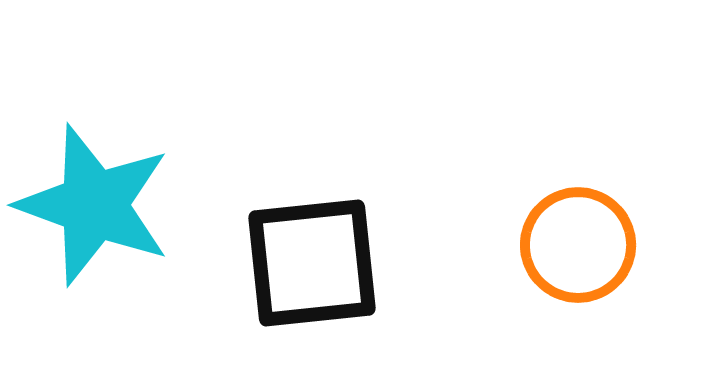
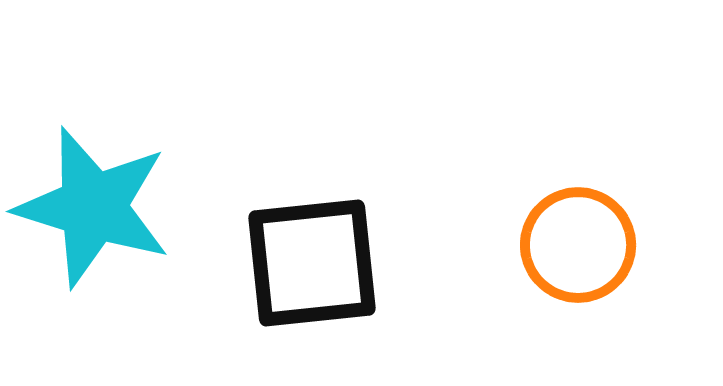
cyan star: moved 1 px left, 2 px down; rotated 3 degrees counterclockwise
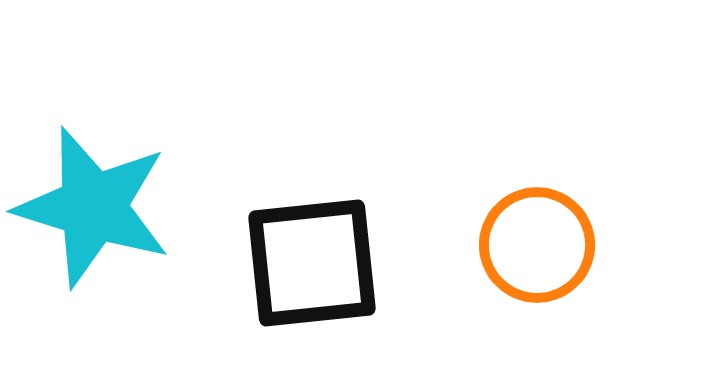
orange circle: moved 41 px left
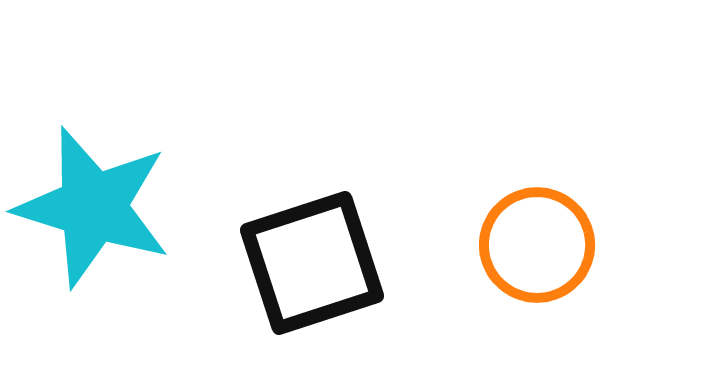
black square: rotated 12 degrees counterclockwise
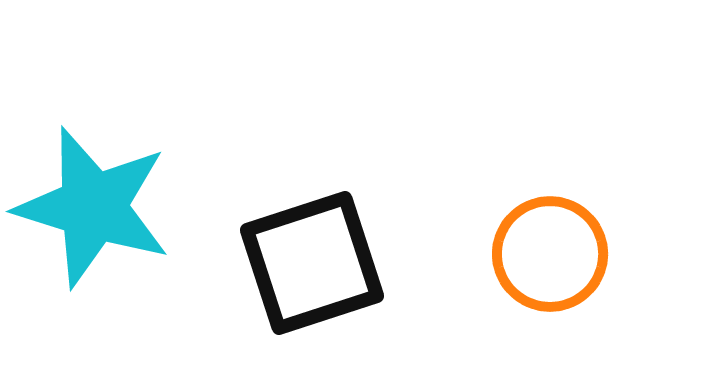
orange circle: moved 13 px right, 9 px down
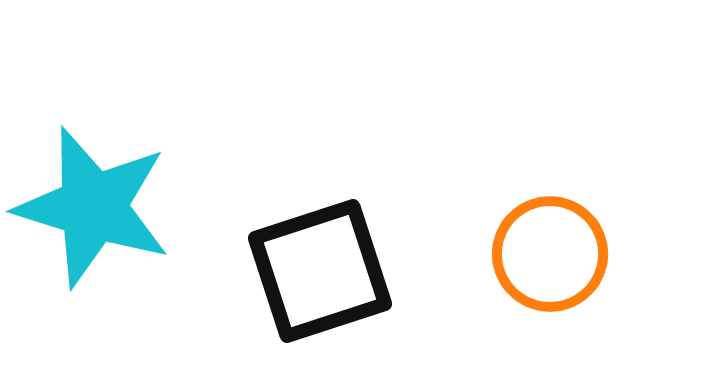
black square: moved 8 px right, 8 px down
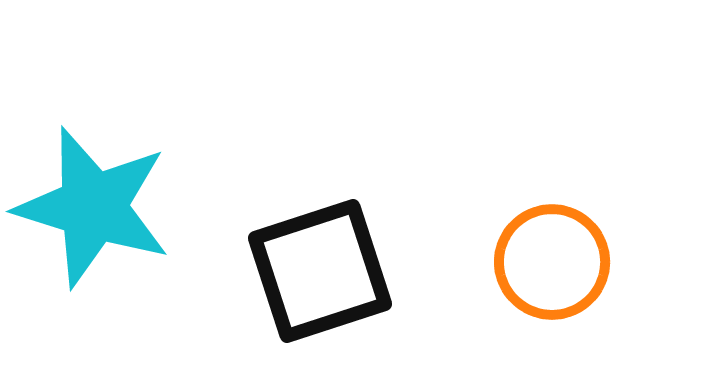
orange circle: moved 2 px right, 8 px down
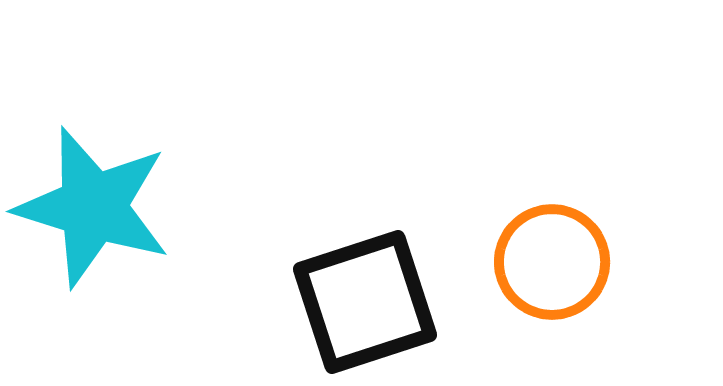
black square: moved 45 px right, 31 px down
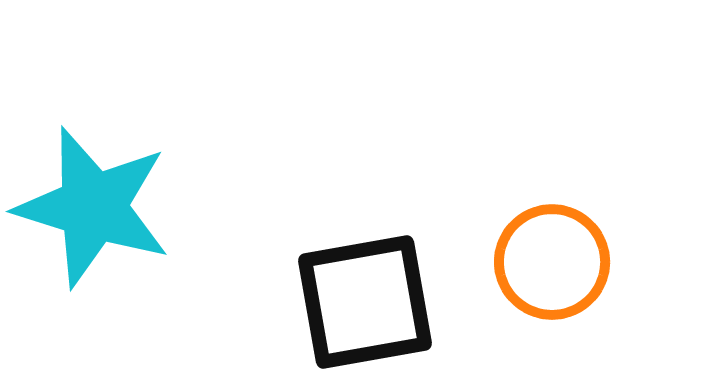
black square: rotated 8 degrees clockwise
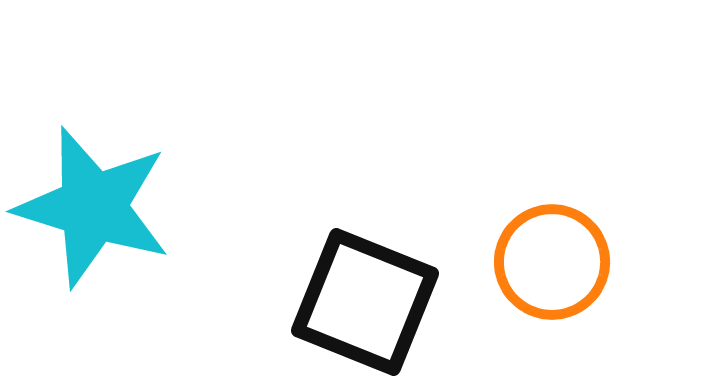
black square: rotated 32 degrees clockwise
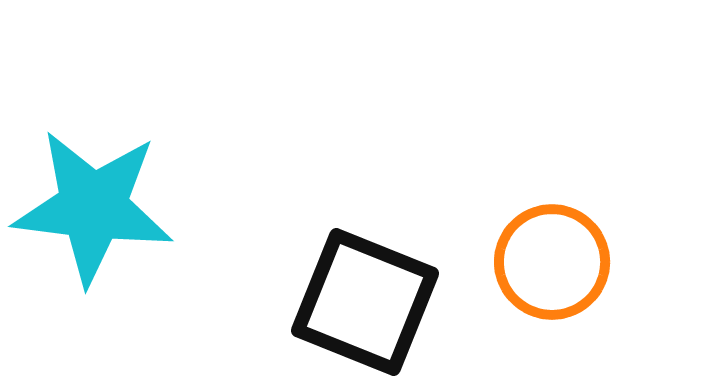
cyan star: rotated 10 degrees counterclockwise
